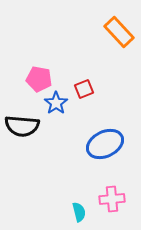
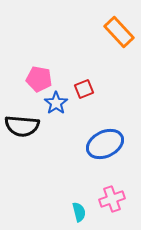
pink cross: rotated 15 degrees counterclockwise
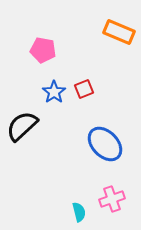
orange rectangle: rotated 24 degrees counterclockwise
pink pentagon: moved 4 px right, 29 px up
blue star: moved 2 px left, 11 px up
black semicircle: rotated 132 degrees clockwise
blue ellipse: rotated 72 degrees clockwise
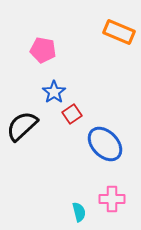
red square: moved 12 px left, 25 px down; rotated 12 degrees counterclockwise
pink cross: rotated 20 degrees clockwise
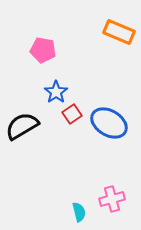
blue star: moved 2 px right
black semicircle: rotated 12 degrees clockwise
blue ellipse: moved 4 px right, 21 px up; rotated 15 degrees counterclockwise
pink cross: rotated 15 degrees counterclockwise
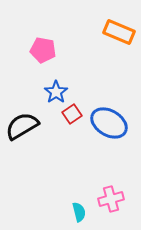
pink cross: moved 1 px left
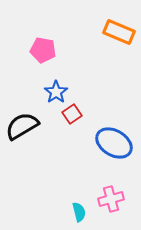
blue ellipse: moved 5 px right, 20 px down
